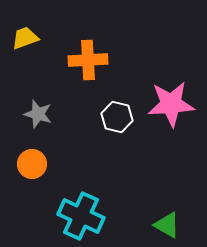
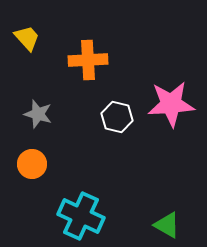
yellow trapezoid: moved 2 px right; rotated 68 degrees clockwise
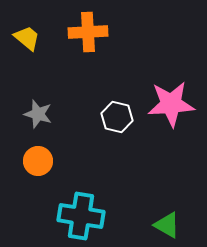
yellow trapezoid: rotated 8 degrees counterclockwise
orange cross: moved 28 px up
orange circle: moved 6 px right, 3 px up
cyan cross: rotated 15 degrees counterclockwise
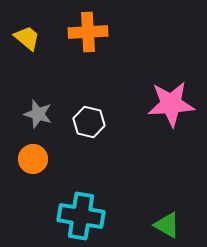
white hexagon: moved 28 px left, 5 px down
orange circle: moved 5 px left, 2 px up
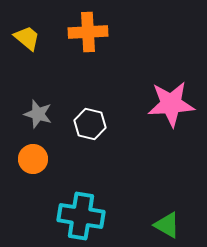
white hexagon: moved 1 px right, 2 px down
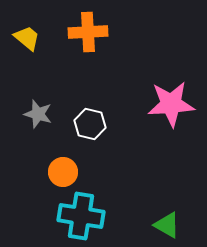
orange circle: moved 30 px right, 13 px down
